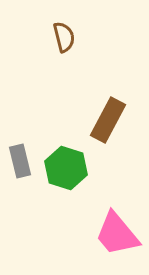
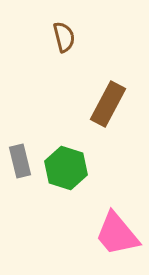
brown rectangle: moved 16 px up
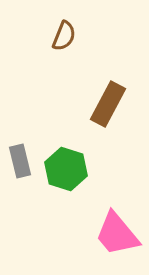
brown semicircle: moved 1 px up; rotated 36 degrees clockwise
green hexagon: moved 1 px down
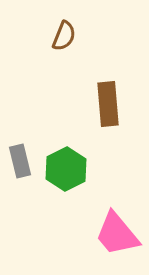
brown rectangle: rotated 33 degrees counterclockwise
green hexagon: rotated 15 degrees clockwise
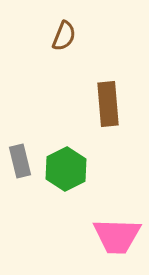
pink trapezoid: moved 2 px down; rotated 48 degrees counterclockwise
